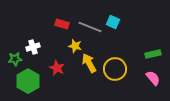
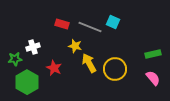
red star: moved 3 px left
green hexagon: moved 1 px left, 1 px down
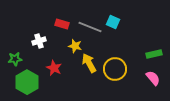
white cross: moved 6 px right, 6 px up
green rectangle: moved 1 px right
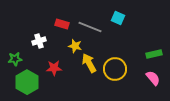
cyan square: moved 5 px right, 4 px up
red star: rotated 28 degrees counterclockwise
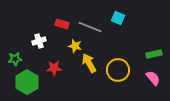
yellow circle: moved 3 px right, 1 px down
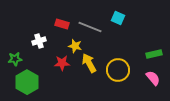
red star: moved 8 px right, 5 px up
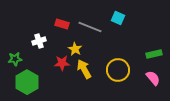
yellow star: moved 3 px down; rotated 16 degrees clockwise
yellow arrow: moved 5 px left, 6 px down
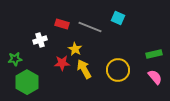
white cross: moved 1 px right, 1 px up
pink semicircle: moved 2 px right, 1 px up
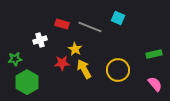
pink semicircle: moved 7 px down
